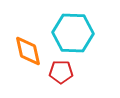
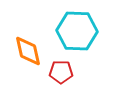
cyan hexagon: moved 4 px right, 2 px up
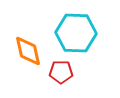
cyan hexagon: moved 1 px left, 2 px down
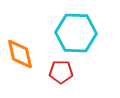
orange diamond: moved 8 px left, 3 px down
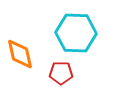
red pentagon: moved 1 px down
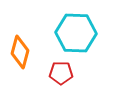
orange diamond: moved 2 px up; rotated 28 degrees clockwise
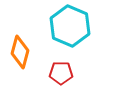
cyan hexagon: moved 6 px left, 7 px up; rotated 21 degrees clockwise
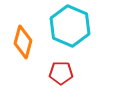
orange diamond: moved 3 px right, 10 px up
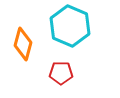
orange diamond: moved 2 px down
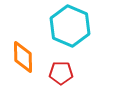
orange diamond: moved 13 px down; rotated 16 degrees counterclockwise
